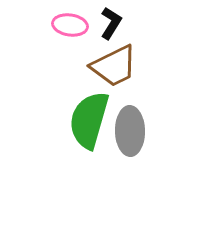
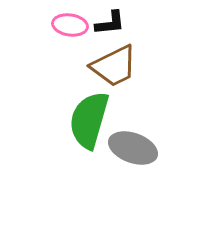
black L-shape: moved 1 px left; rotated 52 degrees clockwise
gray ellipse: moved 3 px right, 17 px down; rotated 69 degrees counterclockwise
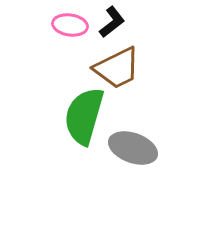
black L-shape: moved 2 px right, 1 px up; rotated 32 degrees counterclockwise
brown trapezoid: moved 3 px right, 2 px down
green semicircle: moved 5 px left, 4 px up
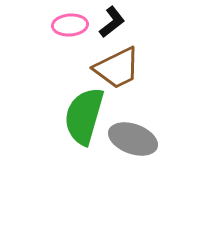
pink ellipse: rotated 12 degrees counterclockwise
gray ellipse: moved 9 px up
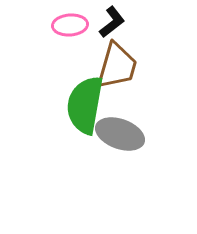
brown trapezoid: moved 2 px up; rotated 48 degrees counterclockwise
green semicircle: moved 1 px right, 11 px up; rotated 6 degrees counterclockwise
gray ellipse: moved 13 px left, 5 px up
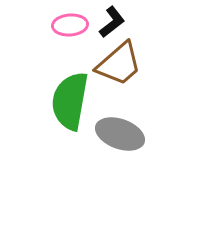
brown trapezoid: moved 2 px right, 2 px up; rotated 33 degrees clockwise
green semicircle: moved 15 px left, 4 px up
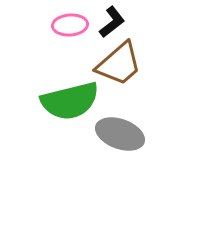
green semicircle: rotated 114 degrees counterclockwise
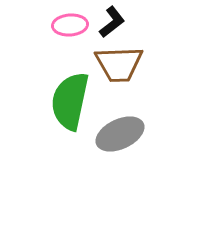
brown trapezoid: rotated 39 degrees clockwise
green semicircle: rotated 116 degrees clockwise
gray ellipse: rotated 45 degrees counterclockwise
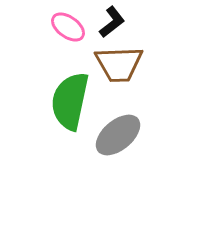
pink ellipse: moved 2 px left, 2 px down; rotated 40 degrees clockwise
gray ellipse: moved 2 px left, 1 px down; rotated 15 degrees counterclockwise
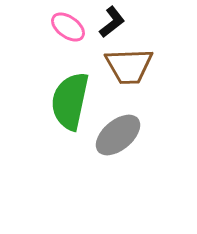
brown trapezoid: moved 10 px right, 2 px down
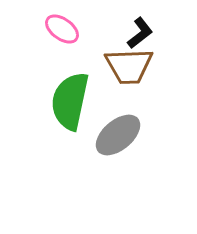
black L-shape: moved 28 px right, 11 px down
pink ellipse: moved 6 px left, 2 px down
